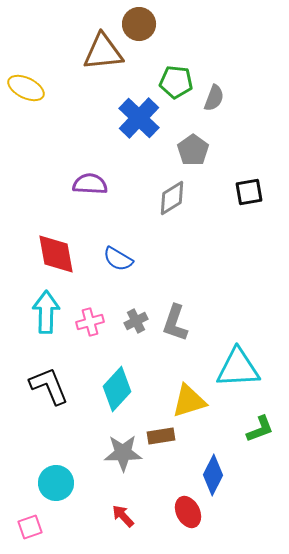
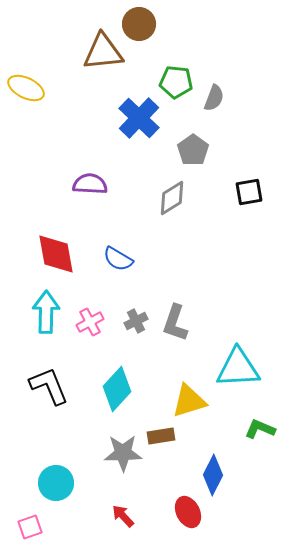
pink cross: rotated 12 degrees counterclockwise
green L-shape: rotated 136 degrees counterclockwise
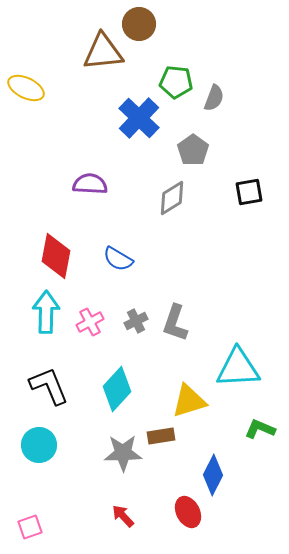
red diamond: moved 2 px down; rotated 21 degrees clockwise
cyan circle: moved 17 px left, 38 px up
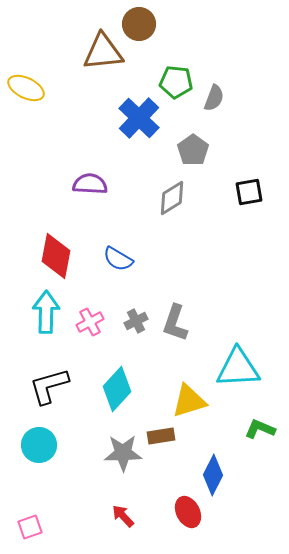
black L-shape: rotated 84 degrees counterclockwise
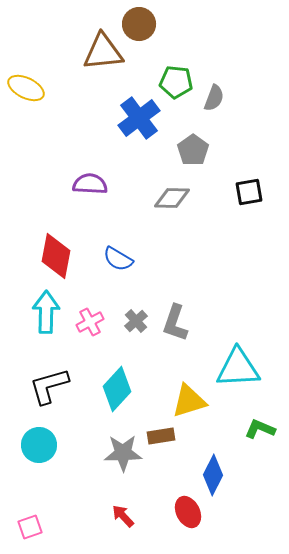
blue cross: rotated 9 degrees clockwise
gray diamond: rotated 33 degrees clockwise
gray cross: rotated 15 degrees counterclockwise
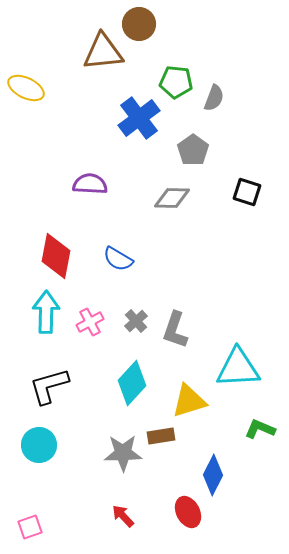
black square: moved 2 px left; rotated 28 degrees clockwise
gray L-shape: moved 7 px down
cyan diamond: moved 15 px right, 6 px up
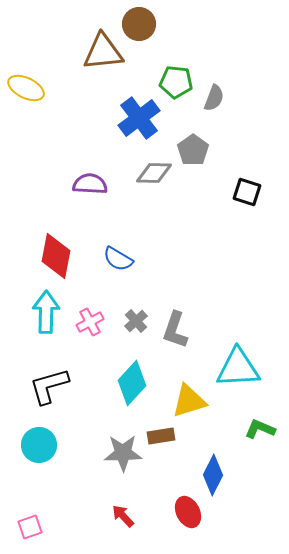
gray diamond: moved 18 px left, 25 px up
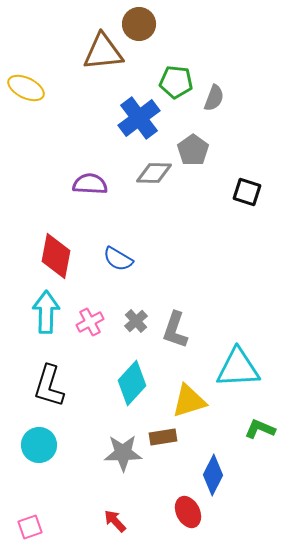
black L-shape: rotated 57 degrees counterclockwise
brown rectangle: moved 2 px right, 1 px down
red arrow: moved 8 px left, 5 px down
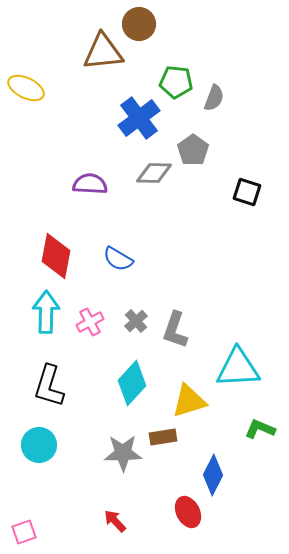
pink square: moved 6 px left, 5 px down
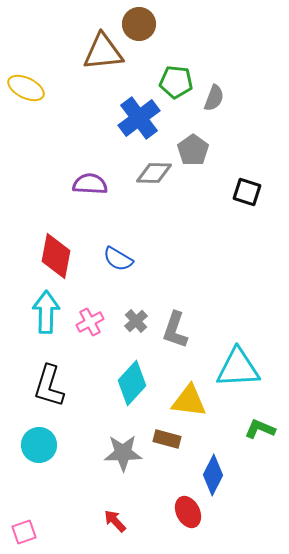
yellow triangle: rotated 24 degrees clockwise
brown rectangle: moved 4 px right, 2 px down; rotated 24 degrees clockwise
